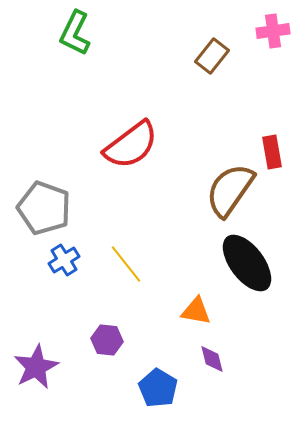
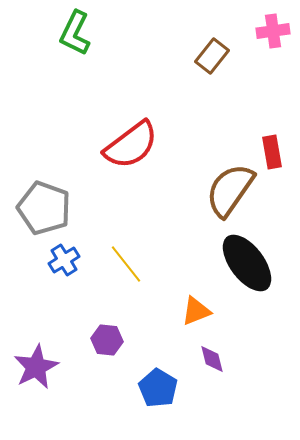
orange triangle: rotated 32 degrees counterclockwise
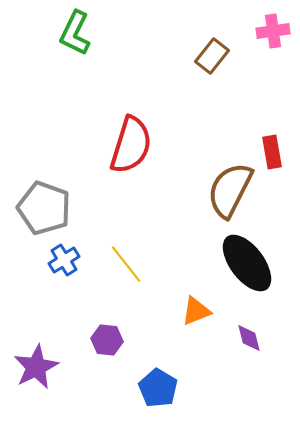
red semicircle: rotated 36 degrees counterclockwise
brown semicircle: rotated 8 degrees counterclockwise
purple diamond: moved 37 px right, 21 px up
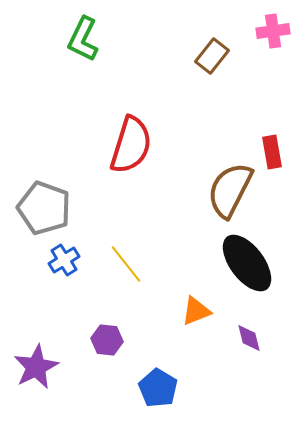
green L-shape: moved 8 px right, 6 px down
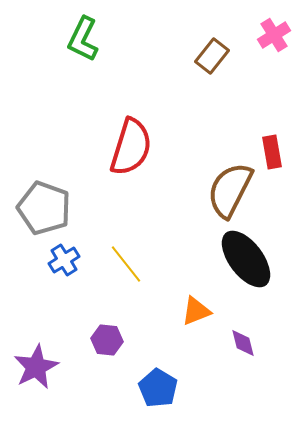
pink cross: moved 1 px right, 4 px down; rotated 24 degrees counterclockwise
red semicircle: moved 2 px down
black ellipse: moved 1 px left, 4 px up
purple diamond: moved 6 px left, 5 px down
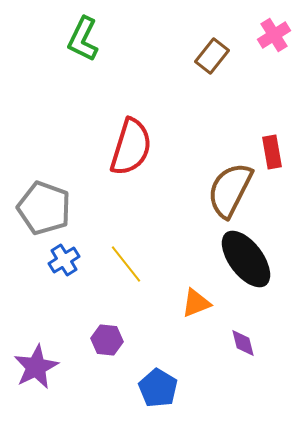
orange triangle: moved 8 px up
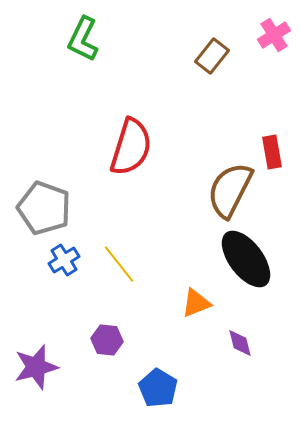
yellow line: moved 7 px left
purple diamond: moved 3 px left
purple star: rotated 12 degrees clockwise
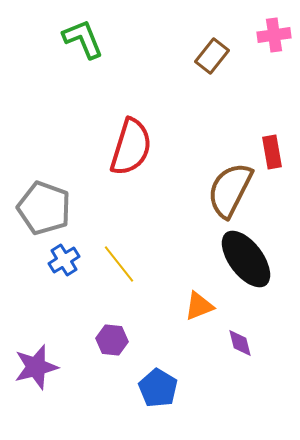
pink cross: rotated 24 degrees clockwise
green L-shape: rotated 132 degrees clockwise
orange triangle: moved 3 px right, 3 px down
purple hexagon: moved 5 px right
